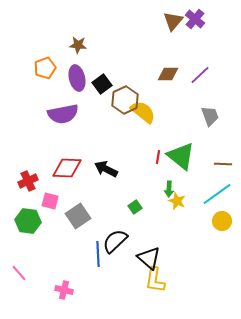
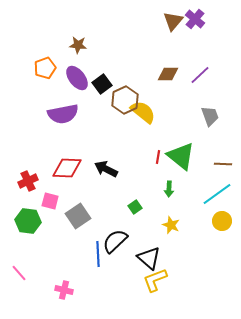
purple ellipse: rotated 25 degrees counterclockwise
yellow star: moved 6 px left, 24 px down
yellow L-shape: rotated 60 degrees clockwise
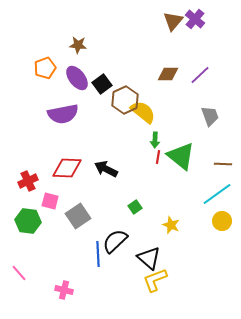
green arrow: moved 14 px left, 49 px up
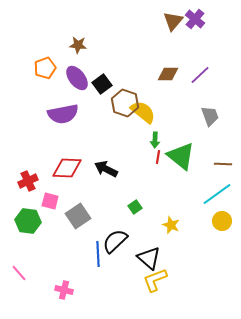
brown hexagon: moved 3 px down; rotated 16 degrees counterclockwise
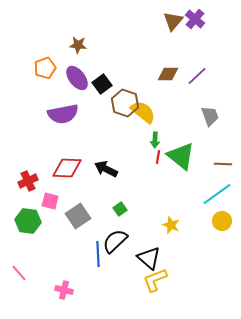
purple line: moved 3 px left, 1 px down
green square: moved 15 px left, 2 px down
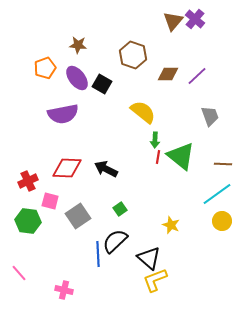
black square: rotated 24 degrees counterclockwise
brown hexagon: moved 8 px right, 48 px up
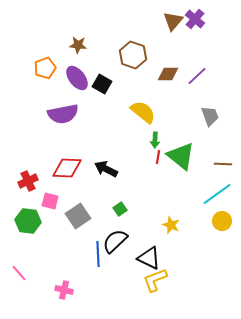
black triangle: rotated 15 degrees counterclockwise
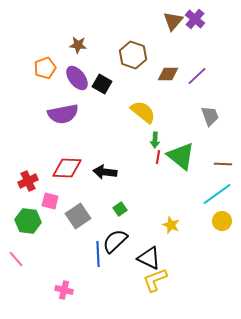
black arrow: moved 1 px left, 3 px down; rotated 20 degrees counterclockwise
pink line: moved 3 px left, 14 px up
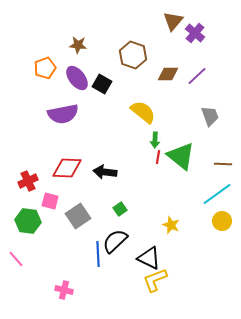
purple cross: moved 14 px down
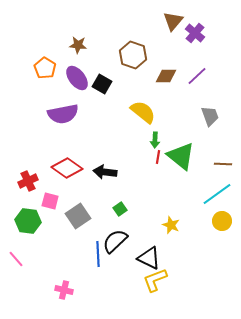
orange pentagon: rotated 20 degrees counterclockwise
brown diamond: moved 2 px left, 2 px down
red diamond: rotated 32 degrees clockwise
